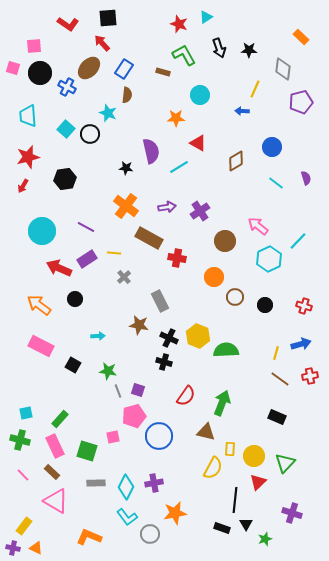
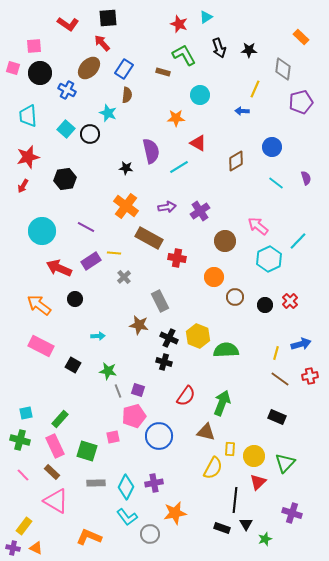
blue cross at (67, 87): moved 3 px down
purple rectangle at (87, 259): moved 4 px right, 2 px down
red cross at (304, 306): moved 14 px left, 5 px up; rotated 28 degrees clockwise
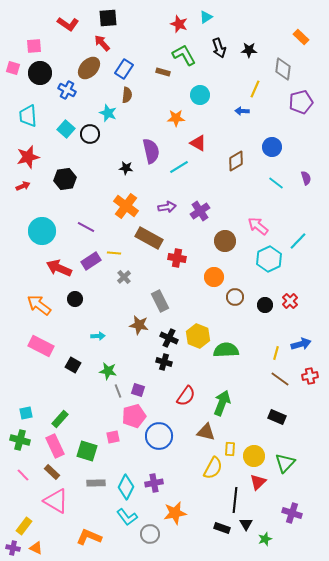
red arrow at (23, 186): rotated 144 degrees counterclockwise
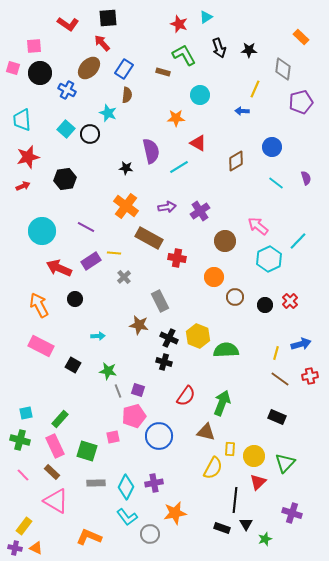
cyan trapezoid at (28, 116): moved 6 px left, 4 px down
orange arrow at (39, 305): rotated 25 degrees clockwise
purple cross at (13, 548): moved 2 px right
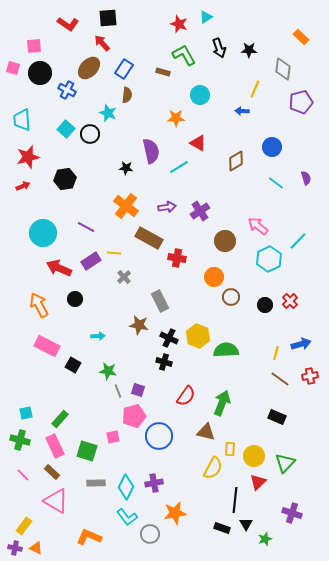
cyan circle at (42, 231): moved 1 px right, 2 px down
brown circle at (235, 297): moved 4 px left
pink rectangle at (41, 346): moved 6 px right
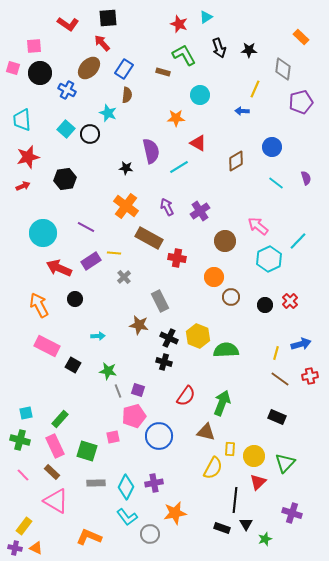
purple arrow at (167, 207): rotated 108 degrees counterclockwise
